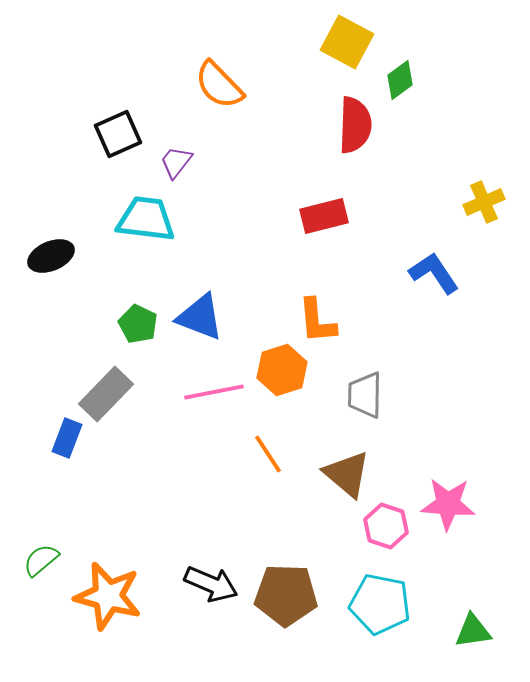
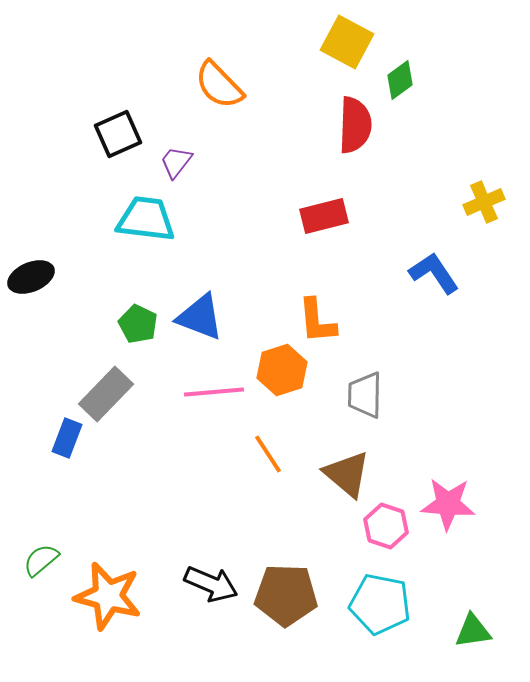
black ellipse: moved 20 px left, 21 px down
pink line: rotated 6 degrees clockwise
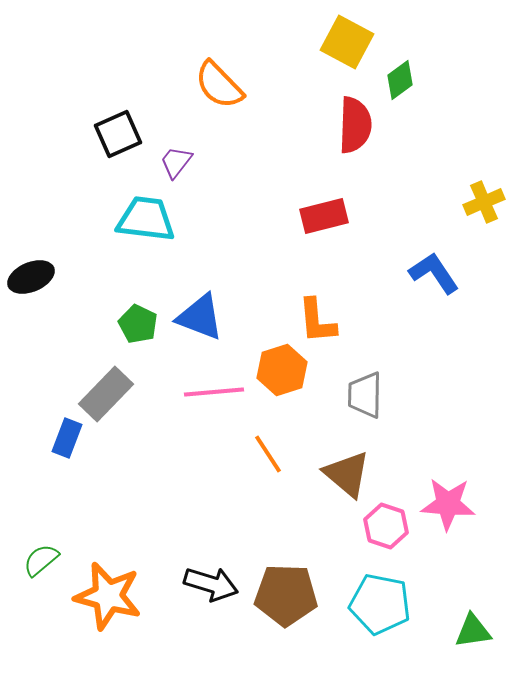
black arrow: rotated 6 degrees counterclockwise
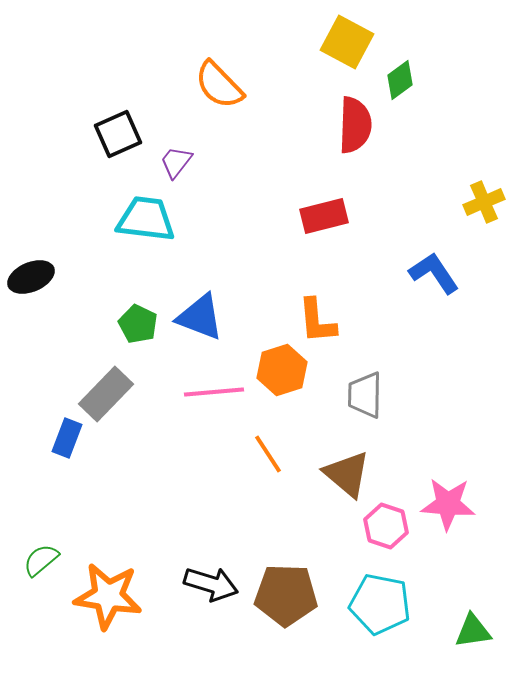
orange star: rotated 6 degrees counterclockwise
